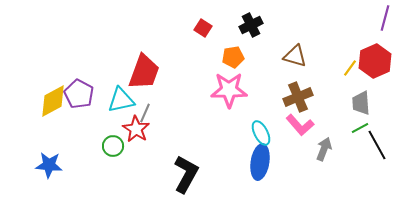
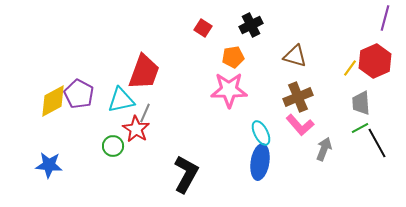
black line: moved 2 px up
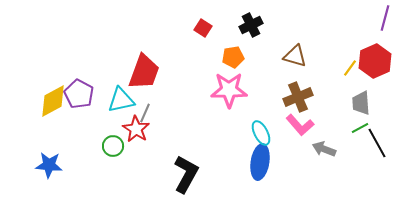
gray arrow: rotated 90 degrees counterclockwise
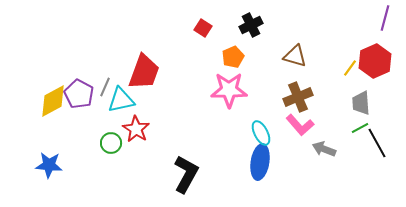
orange pentagon: rotated 15 degrees counterclockwise
gray line: moved 40 px left, 26 px up
green circle: moved 2 px left, 3 px up
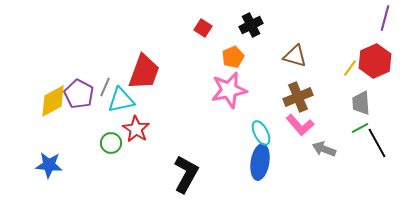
pink star: rotated 12 degrees counterclockwise
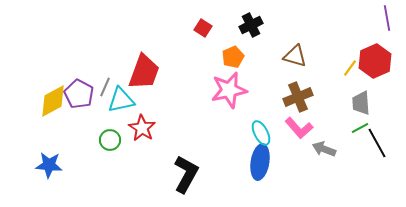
purple line: moved 2 px right; rotated 25 degrees counterclockwise
pink L-shape: moved 1 px left, 3 px down
red star: moved 6 px right, 1 px up
green circle: moved 1 px left, 3 px up
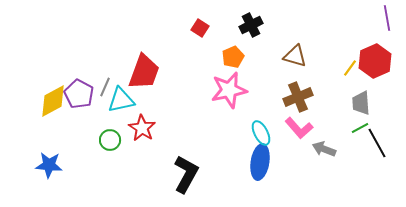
red square: moved 3 px left
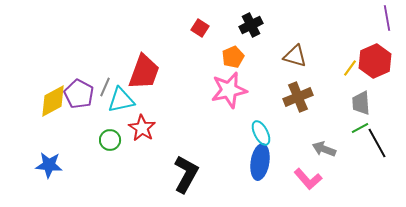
pink L-shape: moved 9 px right, 51 px down
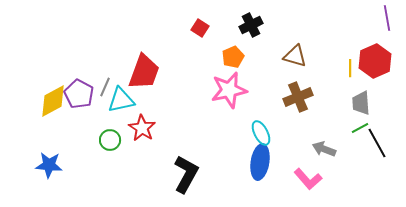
yellow line: rotated 36 degrees counterclockwise
